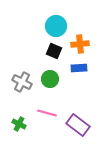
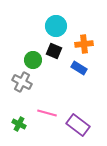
orange cross: moved 4 px right
blue rectangle: rotated 35 degrees clockwise
green circle: moved 17 px left, 19 px up
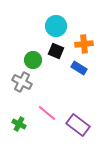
black square: moved 2 px right
pink line: rotated 24 degrees clockwise
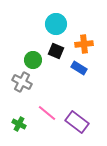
cyan circle: moved 2 px up
purple rectangle: moved 1 px left, 3 px up
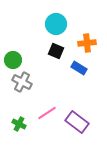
orange cross: moved 3 px right, 1 px up
green circle: moved 20 px left
pink line: rotated 72 degrees counterclockwise
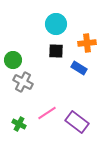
black square: rotated 21 degrees counterclockwise
gray cross: moved 1 px right
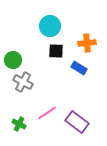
cyan circle: moved 6 px left, 2 px down
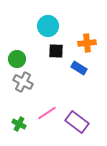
cyan circle: moved 2 px left
green circle: moved 4 px right, 1 px up
